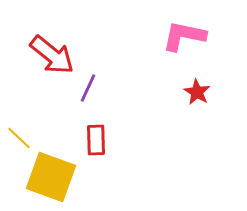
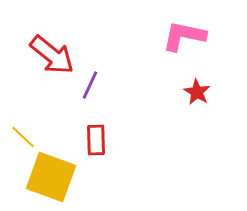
purple line: moved 2 px right, 3 px up
yellow line: moved 4 px right, 1 px up
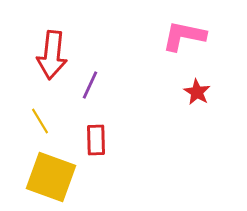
red arrow: rotated 57 degrees clockwise
yellow line: moved 17 px right, 16 px up; rotated 16 degrees clockwise
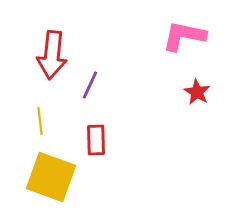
yellow line: rotated 24 degrees clockwise
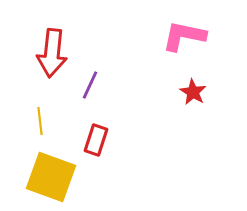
red arrow: moved 2 px up
red star: moved 4 px left
red rectangle: rotated 20 degrees clockwise
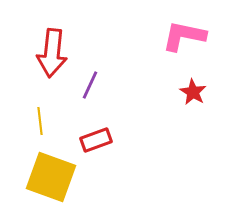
red rectangle: rotated 52 degrees clockwise
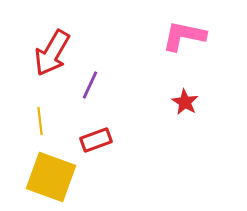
red arrow: rotated 24 degrees clockwise
red star: moved 8 px left, 10 px down
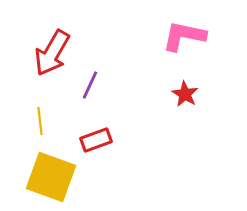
red star: moved 8 px up
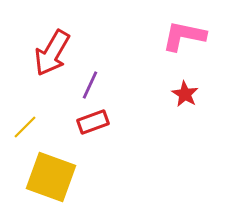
yellow line: moved 15 px left, 6 px down; rotated 52 degrees clockwise
red rectangle: moved 3 px left, 18 px up
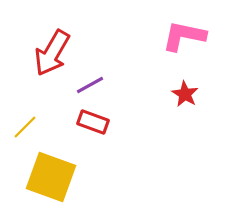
purple line: rotated 36 degrees clockwise
red rectangle: rotated 40 degrees clockwise
